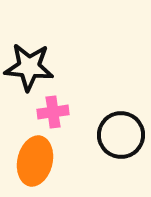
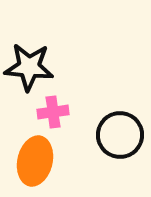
black circle: moved 1 px left
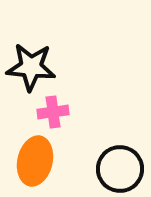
black star: moved 2 px right
black circle: moved 34 px down
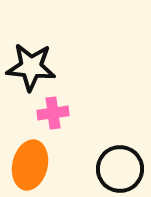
pink cross: moved 1 px down
orange ellipse: moved 5 px left, 4 px down
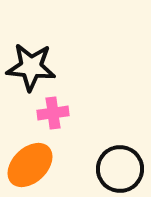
orange ellipse: rotated 33 degrees clockwise
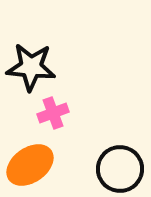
pink cross: rotated 12 degrees counterclockwise
orange ellipse: rotated 9 degrees clockwise
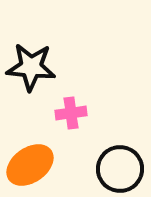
pink cross: moved 18 px right; rotated 12 degrees clockwise
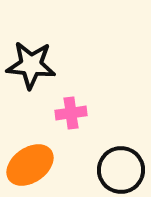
black star: moved 2 px up
black circle: moved 1 px right, 1 px down
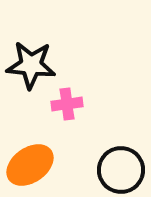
pink cross: moved 4 px left, 9 px up
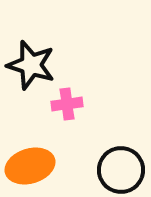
black star: rotated 12 degrees clockwise
orange ellipse: moved 1 px down; rotated 18 degrees clockwise
